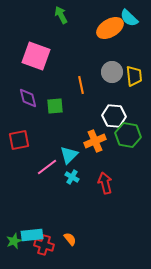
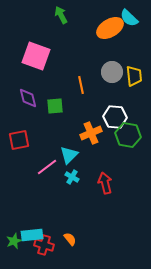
white hexagon: moved 1 px right, 1 px down
orange cross: moved 4 px left, 8 px up
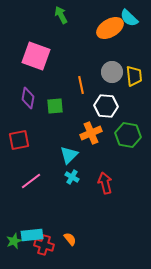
purple diamond: rotated 25 degrees clockwise
white hexagon: moved 9 px left, 11 px up
pink line: moved 16 px left, 14 px down
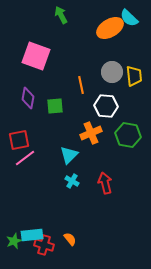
cyan cross: moved 4 px down
pink line: moved 6 px left, 23 px up
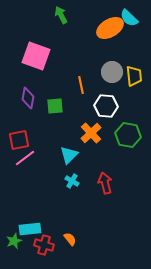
orange cross: rotated 20 degrees counterclockwise
cyan rectangle: moved 2 px left, 6 px up
